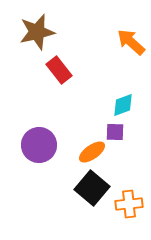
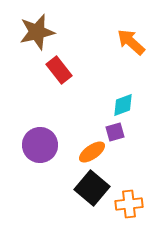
purple square: rotated 18 degrees counterclockwise
purple circle: moved 1 px right
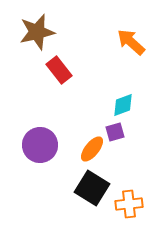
orange ellipse: moved 3 px up; rotated 16 degrees counterclockwise
black square: rotated 8 degrees counterclockwise
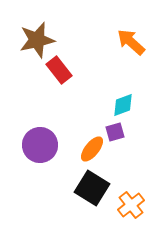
brown star: moved 8 px down
orange cross: moved 2 px right, 1 px down; rotated 32 degrees counterclockwise
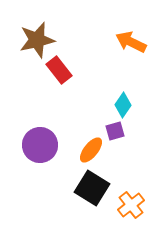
orange arrow: rotated 16 degrees counterclockwise
cyan diamond: rotated 35 degrees counterclockwise
purple square: moved 1 px up
orange ellipse: moved 1 px left, 1 px down
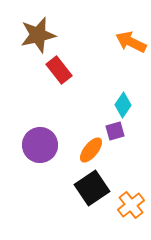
brown star: moved 1 px right, 5 px up
black square: rotated 24 degrees clockwise
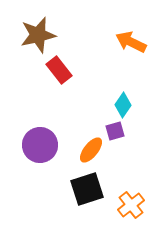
black square: moved 5 px left, 1 px down; rotated 16 degrees clockwise
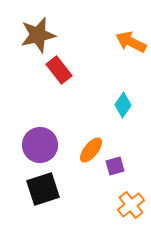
purple square: moved 35 px down
black square: moved 44 px left
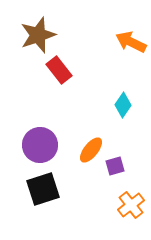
brown star: rotated 6 degrees counterclockwise
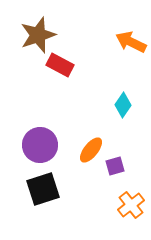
red rectangle: moved 1 px right, 5 px up; rotated 24 degrees counterclockwise
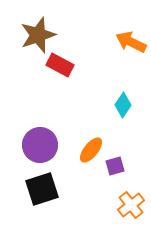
black square: moved 1 px left
